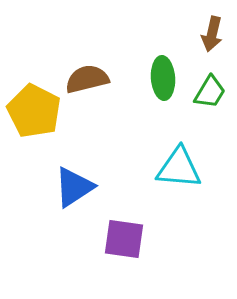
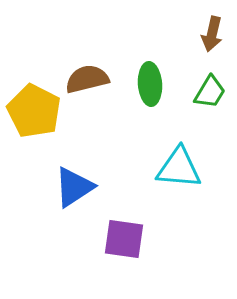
green ellipse: moved 13 px left, 6 px down
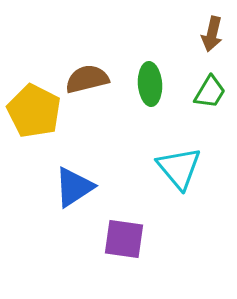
cyan triangle: rotated 45 degrees clockwise
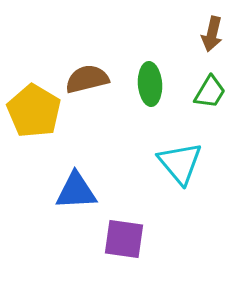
yellow pentagon: rotated 4 degrees clockwise
cyan triangle: moved 1 px right, 5 px up
blue triangle: moved 2 px right, 4 px down; rotated 30 degrees clockwise
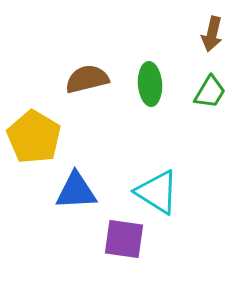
yellow pentagon: moved 26 px down
cyan triangle: moved 23 px left, 29 px down; rotated 18 degrees counterclockwise
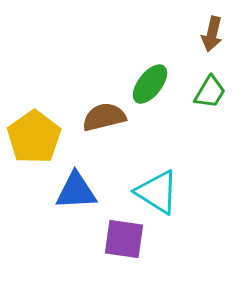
brown semicircle: moved 17 px right, 38 px down
green ellipse: rotated 42 degrees clockwise
yellow pentagon: rotated 6 degrees clockwise
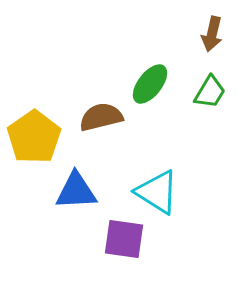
brown semicircle: moved 3 px left
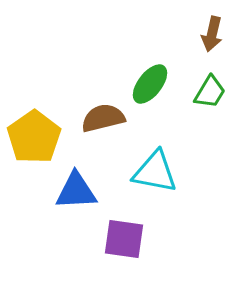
brown semicircle: moved 2 px right, 1 px down
cyan triangle: moved 2 px left, 20 px up; rotated 21 degrees counterclockwise
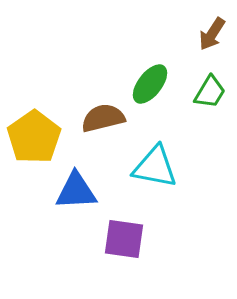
brown arrow: rotated 20 degrees clockwise
cyan triangle: moved 5 px up
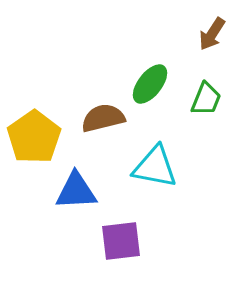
green trapezoid: moved 4 px left, 7 px down; rotated 9 degrees counterclockwise
purple square: moved 3 px left, 2 px down; rotated 15 degrees counterclockwise
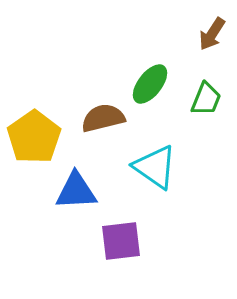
cyan triangle: rotated 24 degrees clockwise
